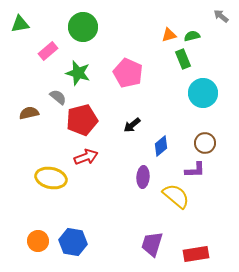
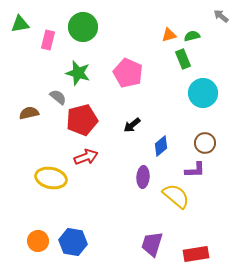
pink rectangle: moved 11 px up; rotated 36 degrees counterclockwise
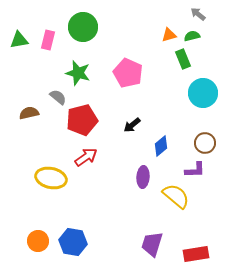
gray arrow: moved 23 px left, 2 px up
green triangle: moved 1 px left, 16 px down
red arrow: rotated 15 degrees counterclockwise
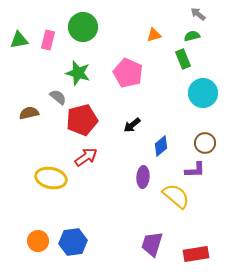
orange triangle: moved 15 px left
blue hexagon: rotated 16 degrees counterclockwise
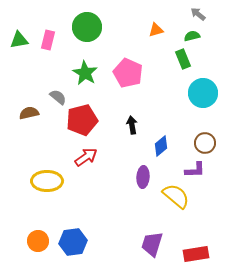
green circle: moved 4 px right
orange triangle: moved 2 px right, 5 px up
green star: moved 7 px right; rotated 15 degrees clockwise
black arrow: rotated 120 degrees clockwise
yellow ellipse: moved 4 px left, 3 px down; rotated 12 degrees counterclockwise
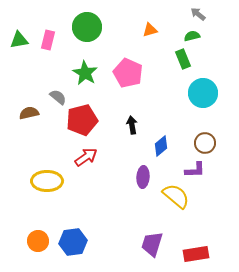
orange triangle: moved 6 px left
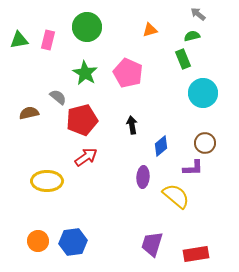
purple L-shape: moved 2 px left, 2 px up
